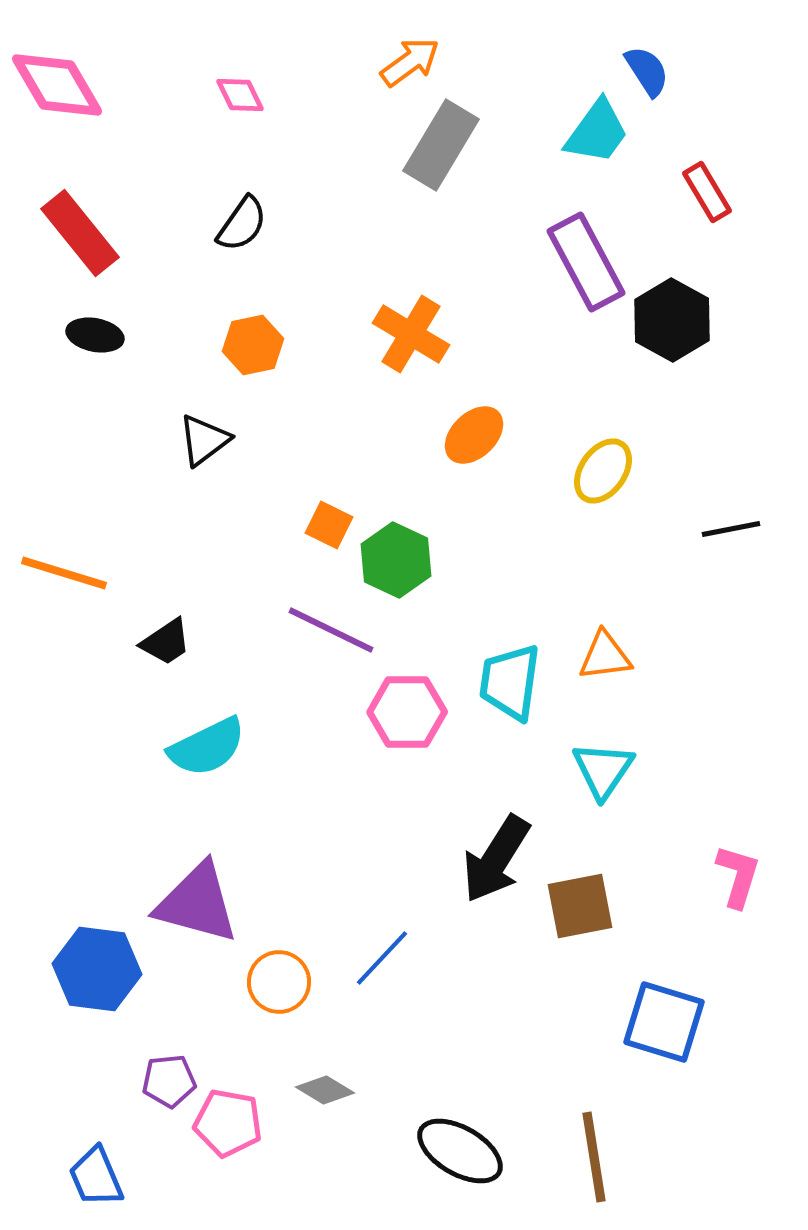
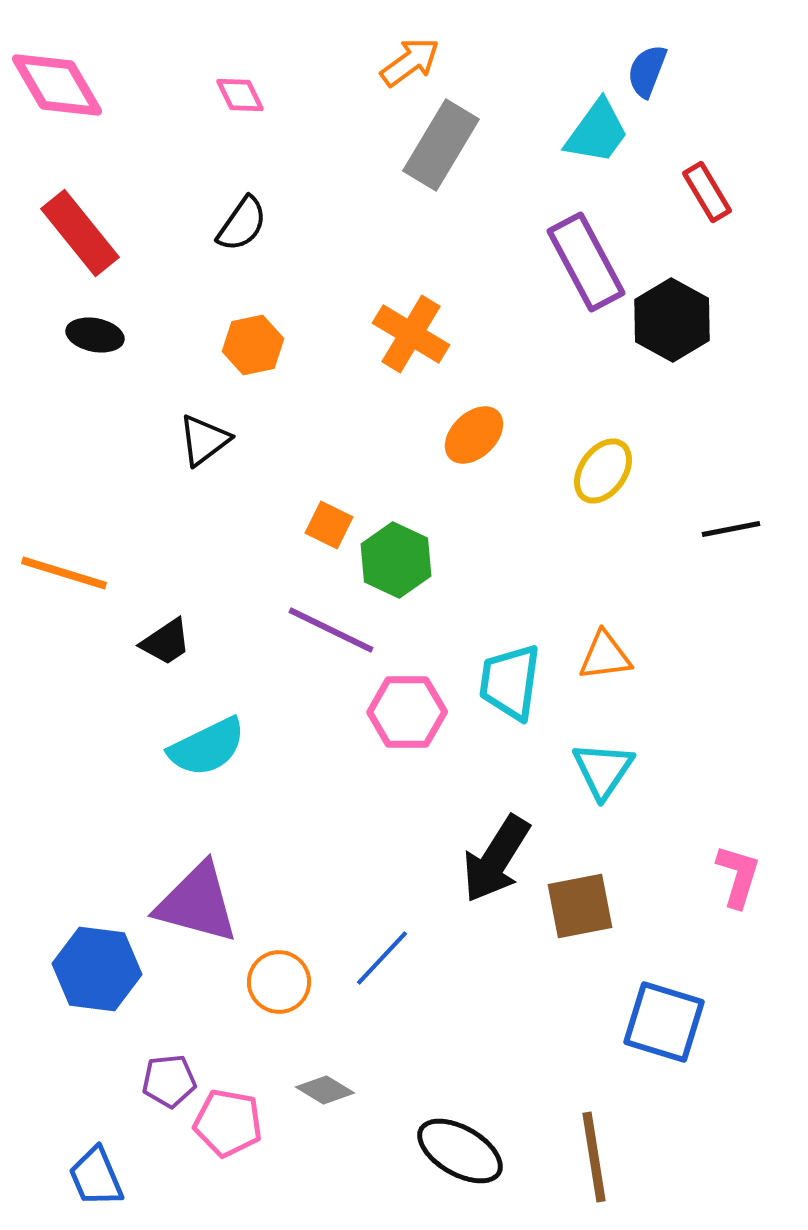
blue semicircle at (647, 71): rotated 126 degrees counterclockwise
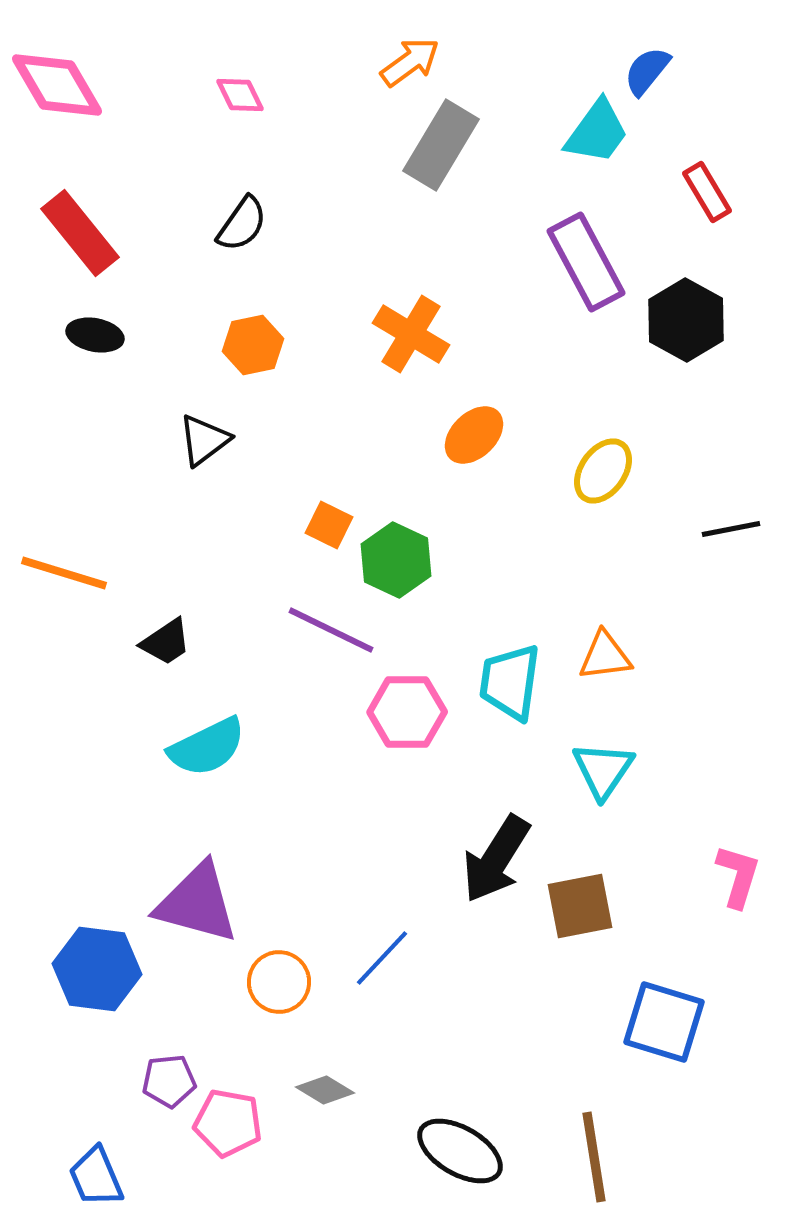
blue semicircle at (647, 71): rotated 18 degrees clockwise
black hexagon at (672, 320): moved 14 px right
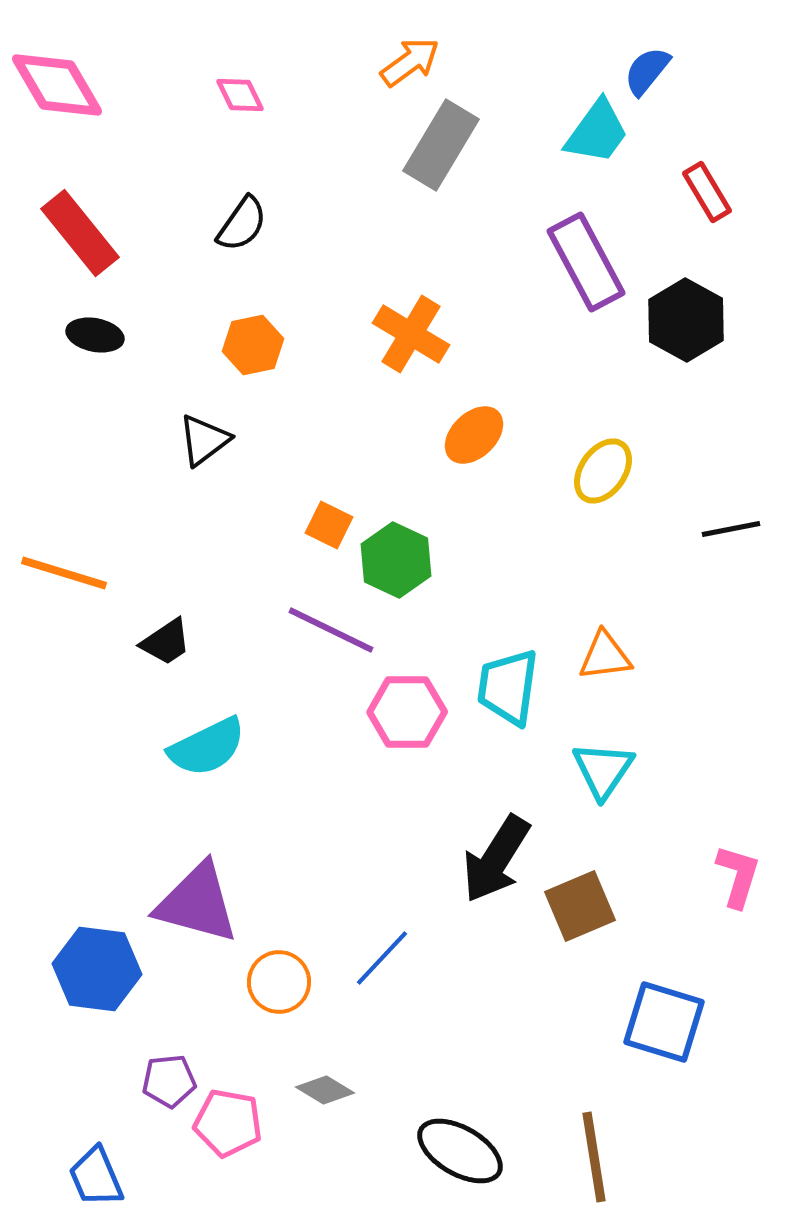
cyan trapezoid at (510, 682): moved 2 px left, 5 px down
brown square at (580, 906): rotated 12 degrees counterclockwise
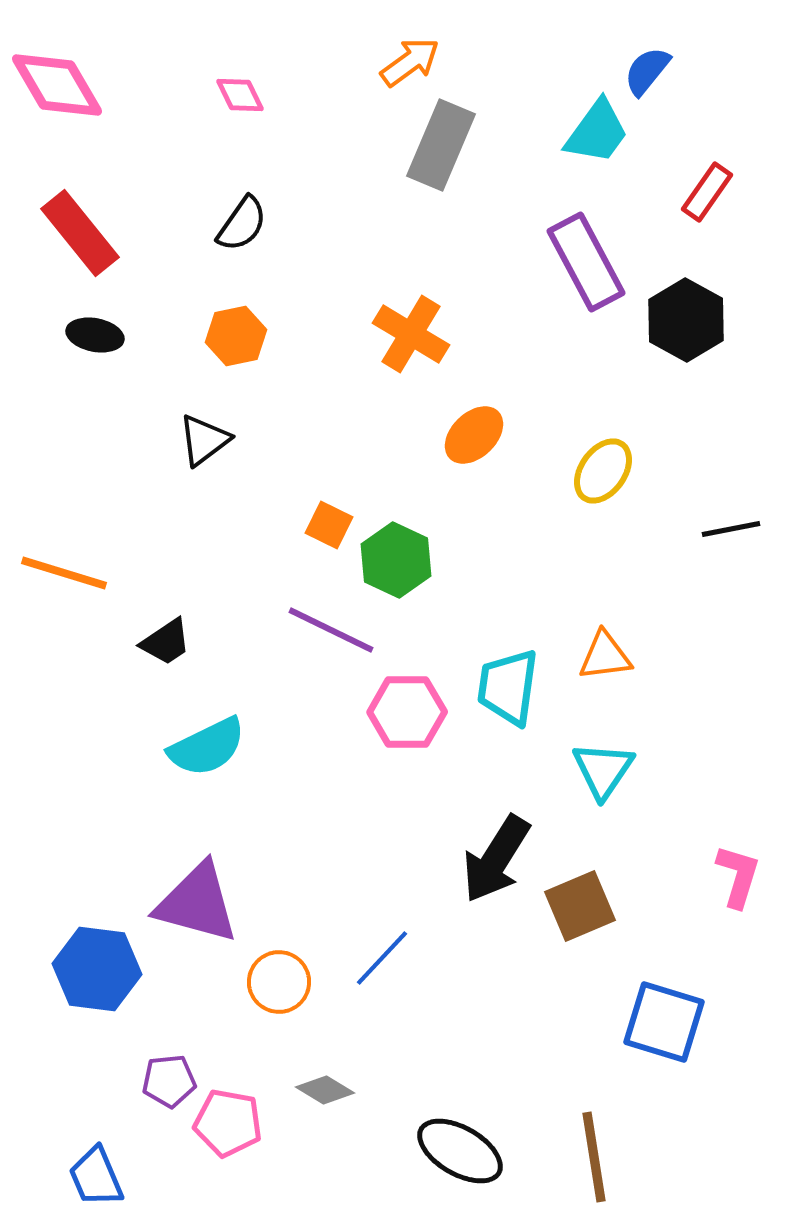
gray rectangle at (441, 145): rotated 8 degrees counterclockwise
red rectangle at (707, 192): rotated 66 degrees clockwise
orange hexagon at (253, 345): moved 17 px left, 9 px up
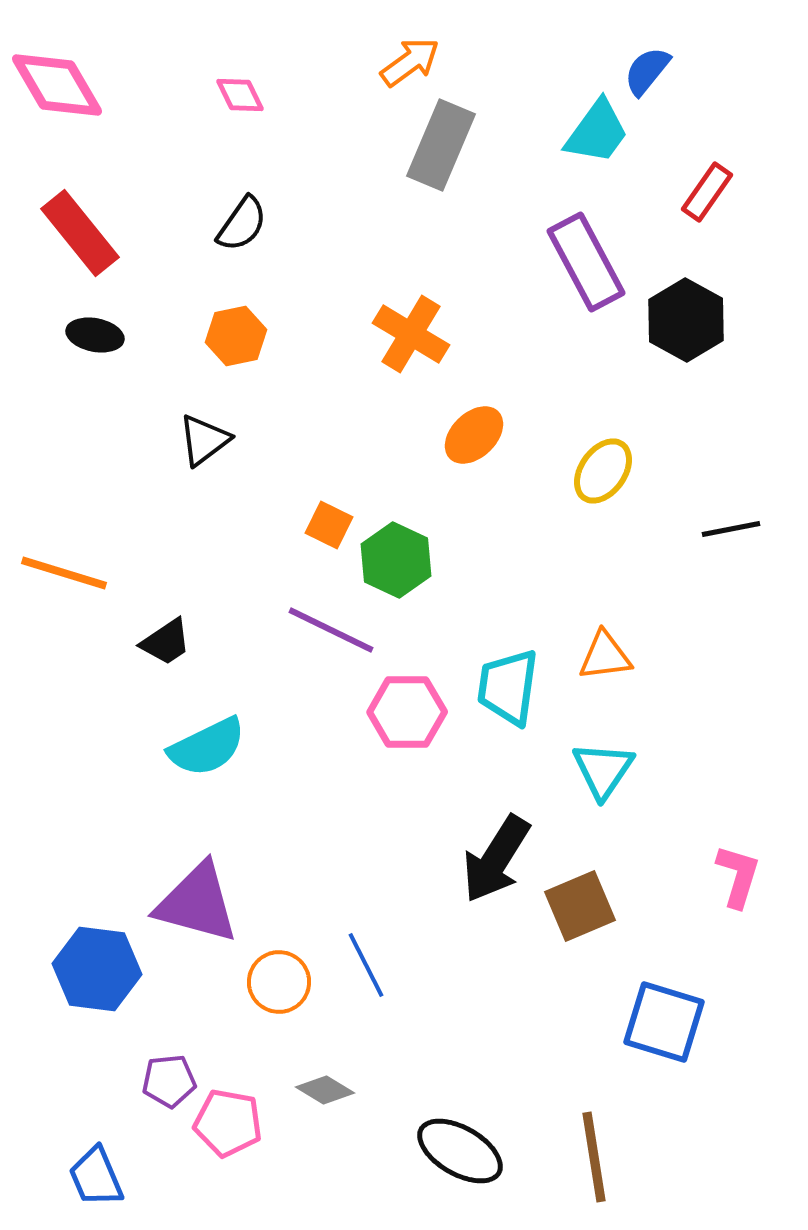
blue line at (382, 958): moved 16 px left, 7 px down; rotated 70 degrees counterclockwise
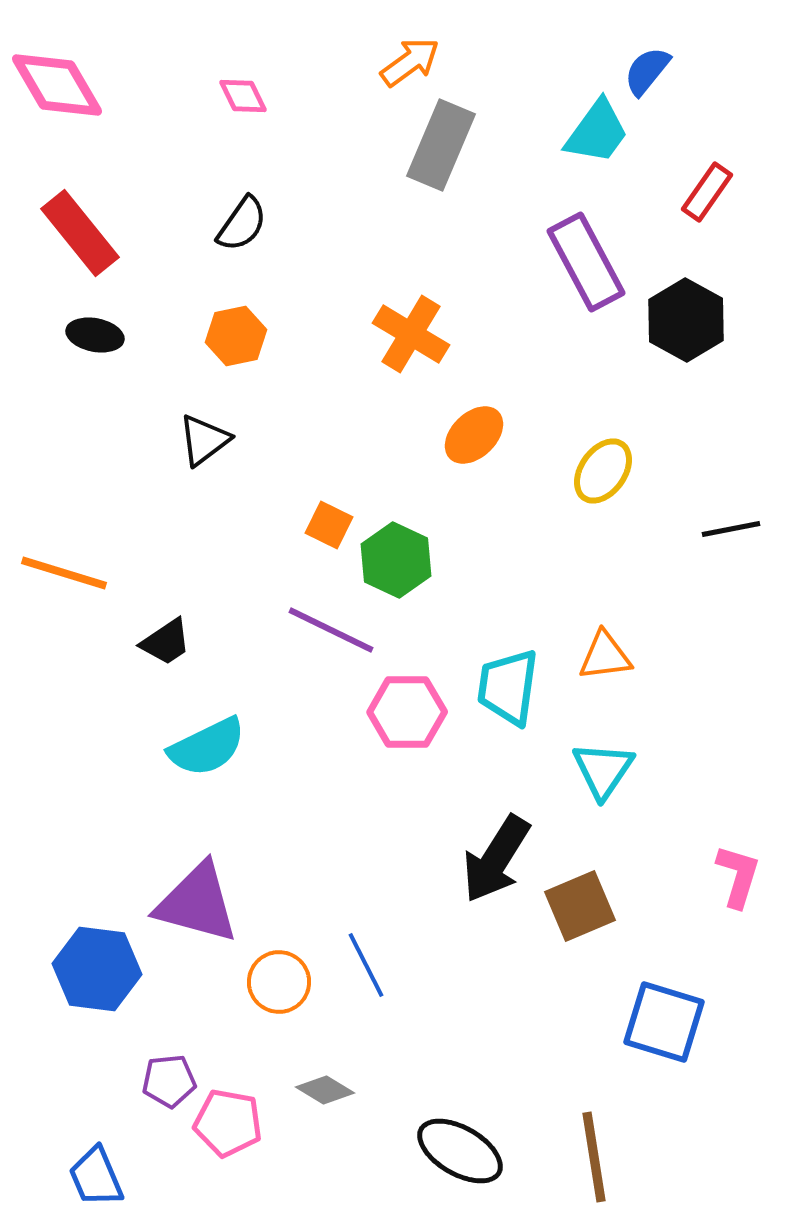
pink diamond at (240, 95): moved 3 px right, 1 px down
